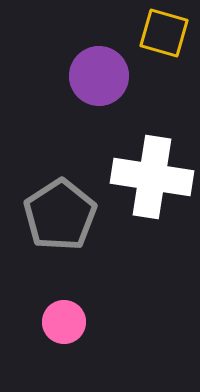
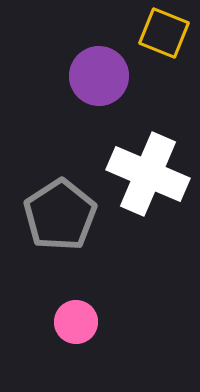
yellow square: rotated 6 degrees clockwise
white cross: moved 4 px left, 3 px up; rotated 14 degrees clockwise
pink circle: moved 12 px right
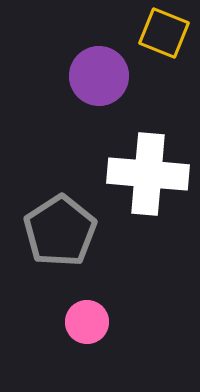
white cross: rotated 18 degrees counterclockwise
gray pentagon: moved 16 px down
pink circle: moved 11 px right
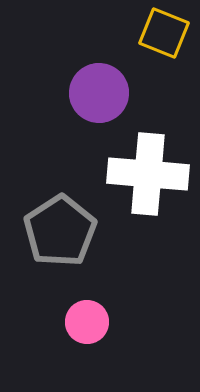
purple circle: moved 17 px down
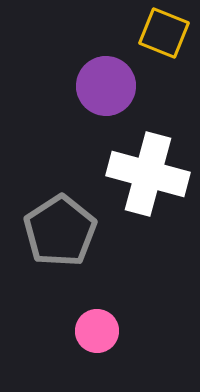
purple circle: moved 7 px right, 7 px up
white cross: rotated 10 degrees clockwise
pink circle: moved 10 px right, 9 px down
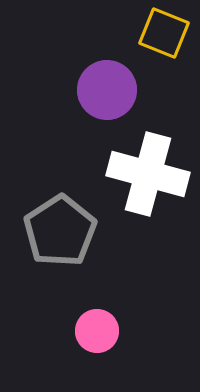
purple circle: moved 1 px right, 4 px down
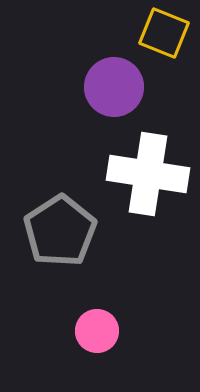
purple circle: moved 7 px right, 3 px up
white cross: rotated 6 degrees counterclockwise
